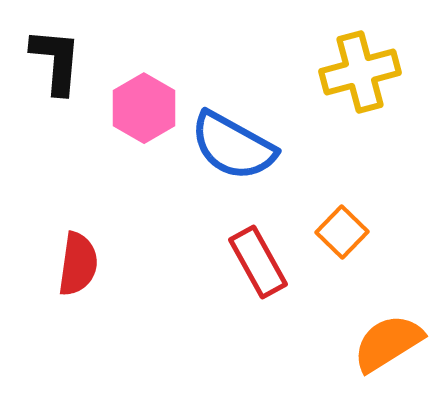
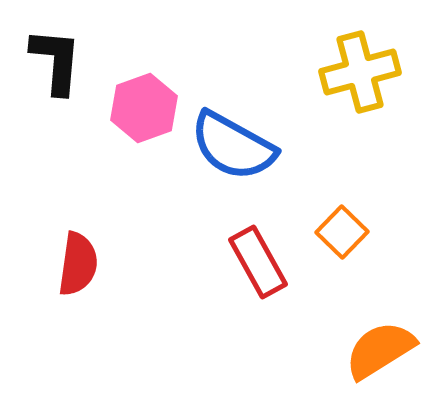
pink hexagon: rotated 10 degrees clockwise
orange semicircle: moved 8 px left, 7 px down
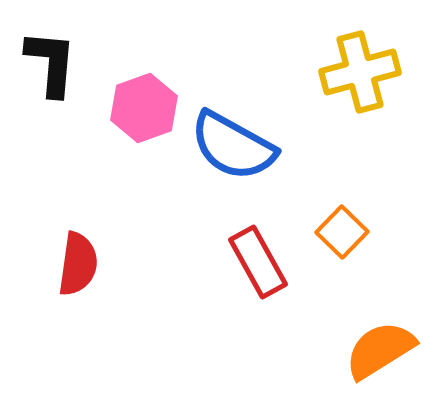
black L-shape: moved 5 px left, 2 px down
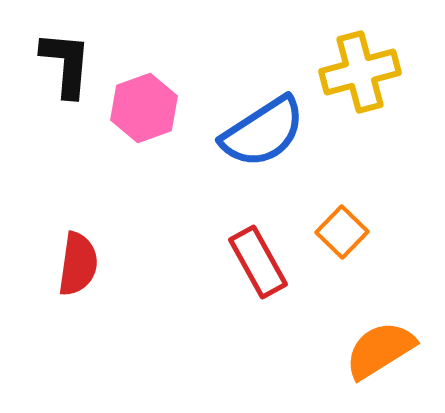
black L-shape: moved 15 px right, 1 px down
blue semicircle: moved 30 px right, 14 px up; rotated 62 degrees counterclockwise
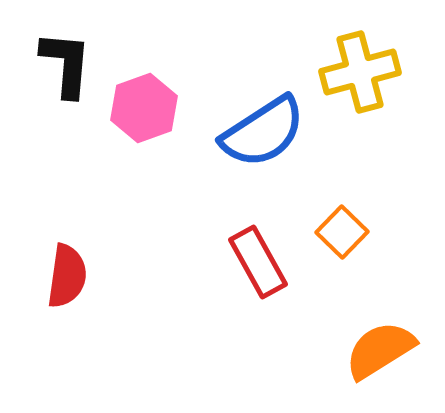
red semicircle: moved 11 px left, 12 px down
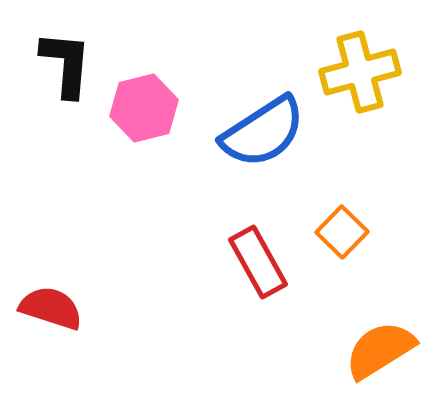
pink hexagon: rotated 6 degrees clockwise
red semicircle: moved 16 px left, 32 px down; rotated 80 degrees counterclockwise
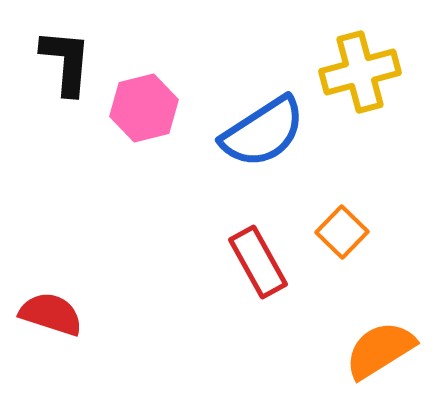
black L-shape: moved 2 px up
red semicircle: moved 6 px down
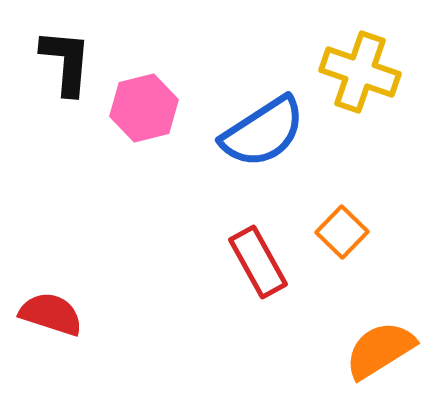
yellow cross: rotated 34 degrees clockwise
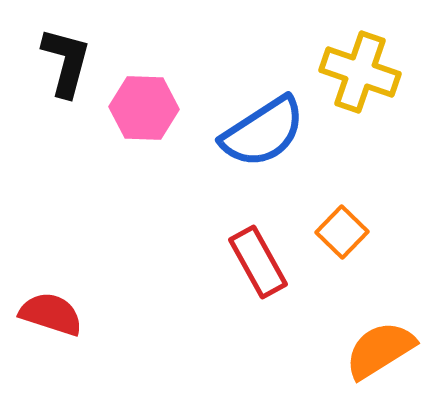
black L-shape: rotated 10 degrees clockwise
pink hexagon: rotated 16 degrees clockwise
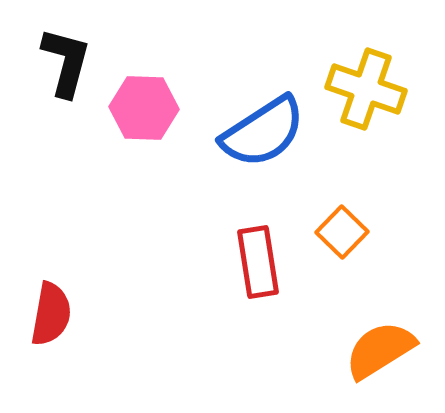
yellow cross: moved 6 px right, 17 px down
red rectangle: rotated 20 degrees clockwise
red semicircle: rotated 82 degrees clockwise
